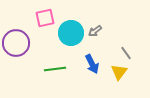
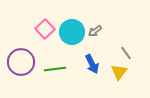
pink square: moved 11 px down; rotated 30 degrees counterclockwise
cyan circle: moved 1 px right, 1 px up
purple circle: moved 5 px right, 19 px down
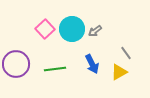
cyan circle: moved 3 px up
purple circle: moved 5 px left, 2 px down
yellow triangle: rotated 24 degrees clockwise
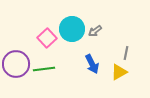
pink square: moved 2 px right, 9 px down
gray line: rotated 48 degrees clockwise
green line: moved 11 px left
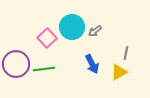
cyan circle: moved 2 px up
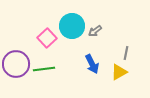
cyan circle: moved 1 px up
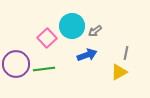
blue arrow: moved 5 px left, 9 px up; rotated 84 degrees counterclockwise
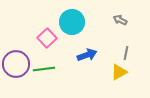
cyan circle: moved 4 px up
gray arrow: moved 25 px right, 11 px up; rotated 64 degrees clockwise
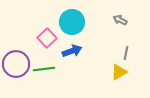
blue arrow: moved 15 px left, 4 px up
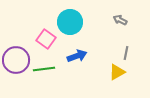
cyan circle: moved 2 px left
pink square: moved 1 px left, 1 px down; rotated 12 degrees counterclockwise
blue arrow: moved 5 px right, 5 px down
purple circle: moved 4 px up
yellow triangle: moved 2 px left
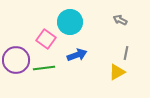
blue arrow: moved 1 px up
green line: moved 1 px up
